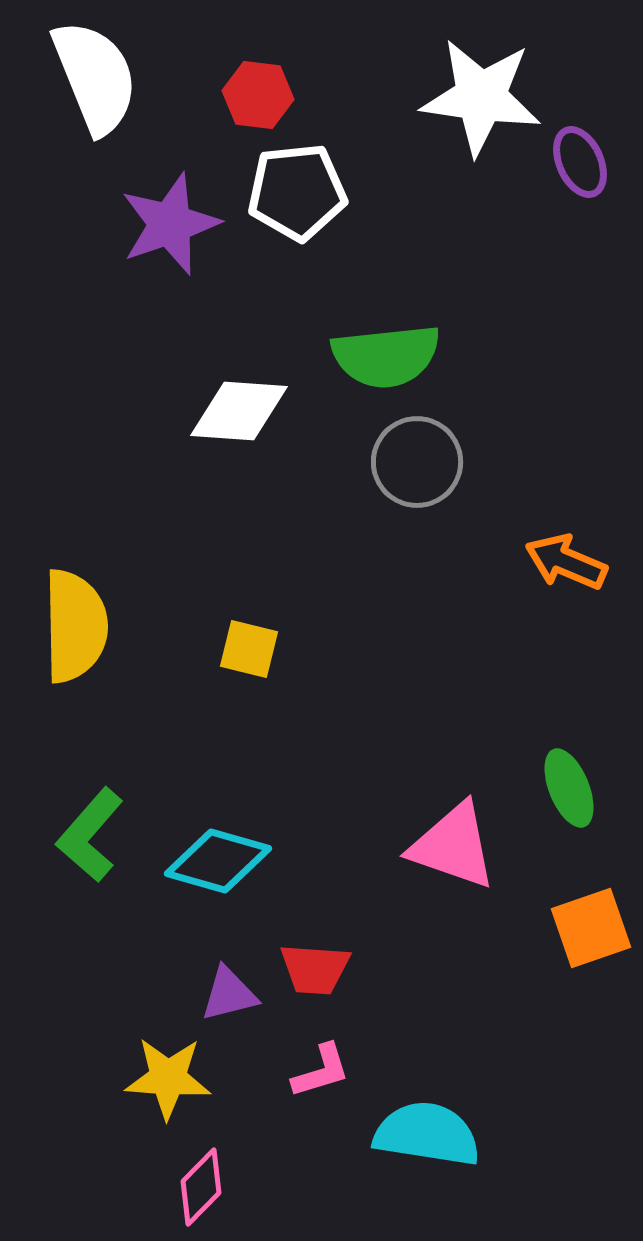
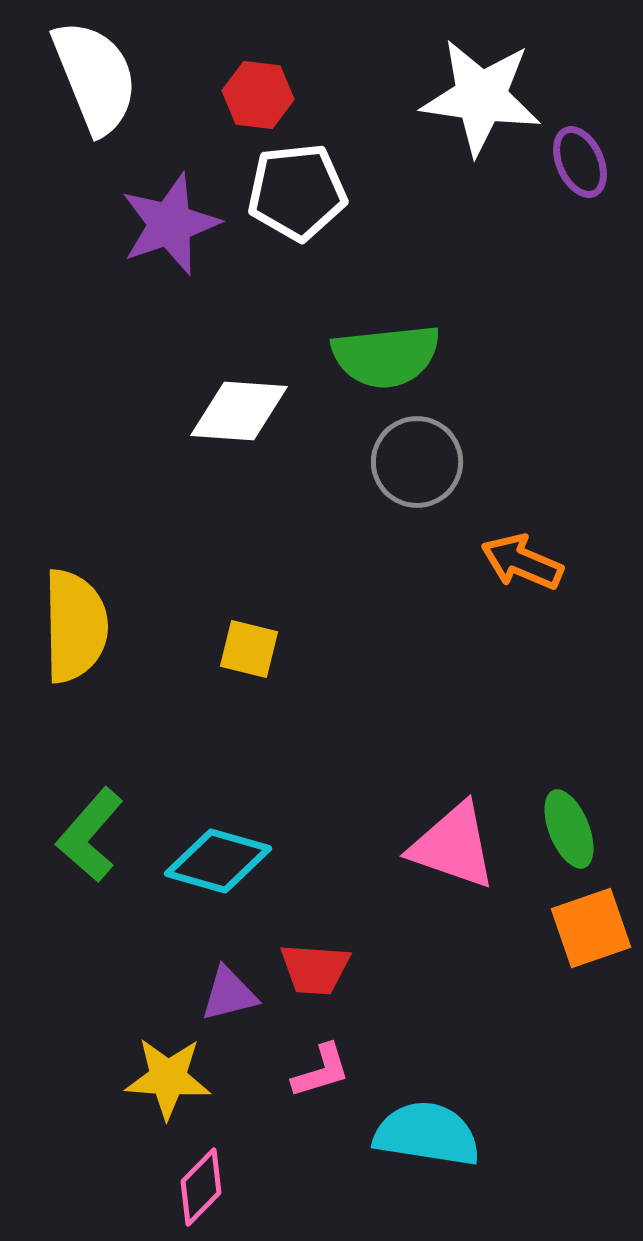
orange arrow: moved 44 px left
green ellipse: moved 41 px down
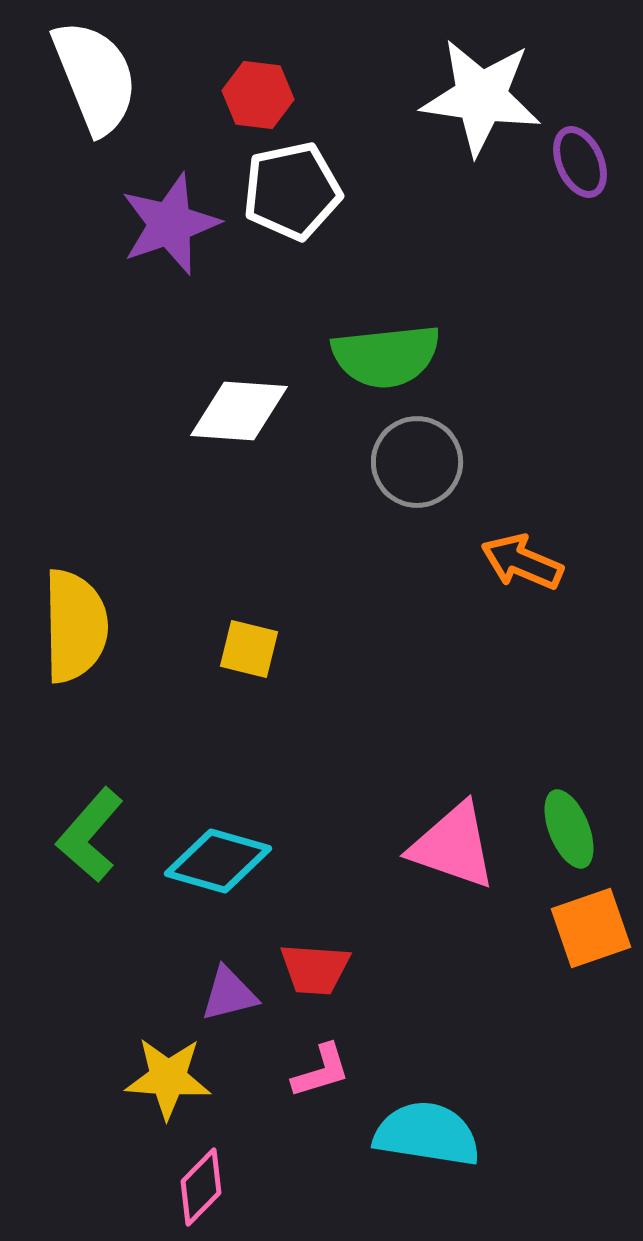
white pentagon: moved 5 px left, 1 px up; rotated 6 degrees counterclockwise
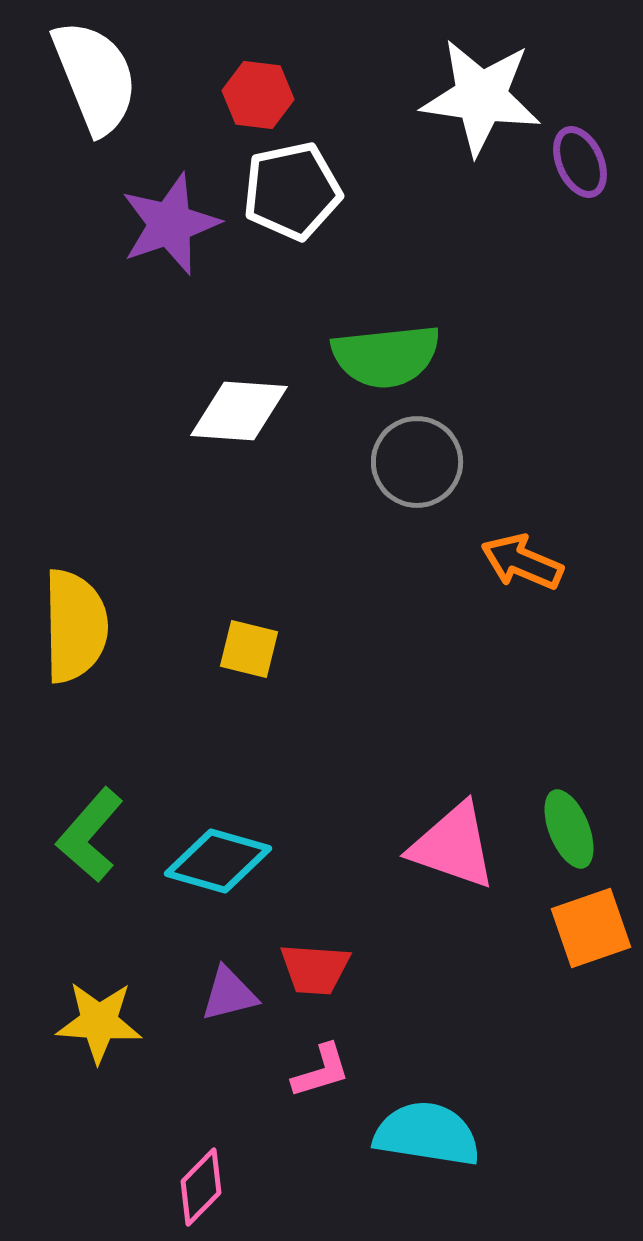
yellow star: moved 69 px left, 56 px up
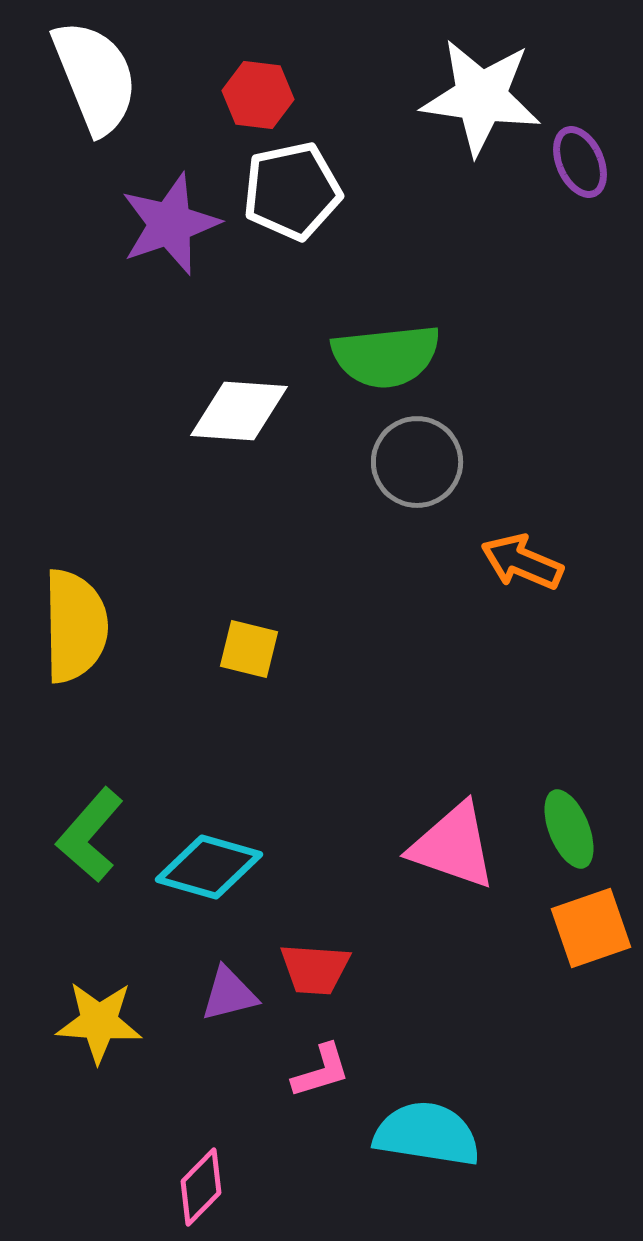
cyan diamond: moved 9 px left, 6 px down
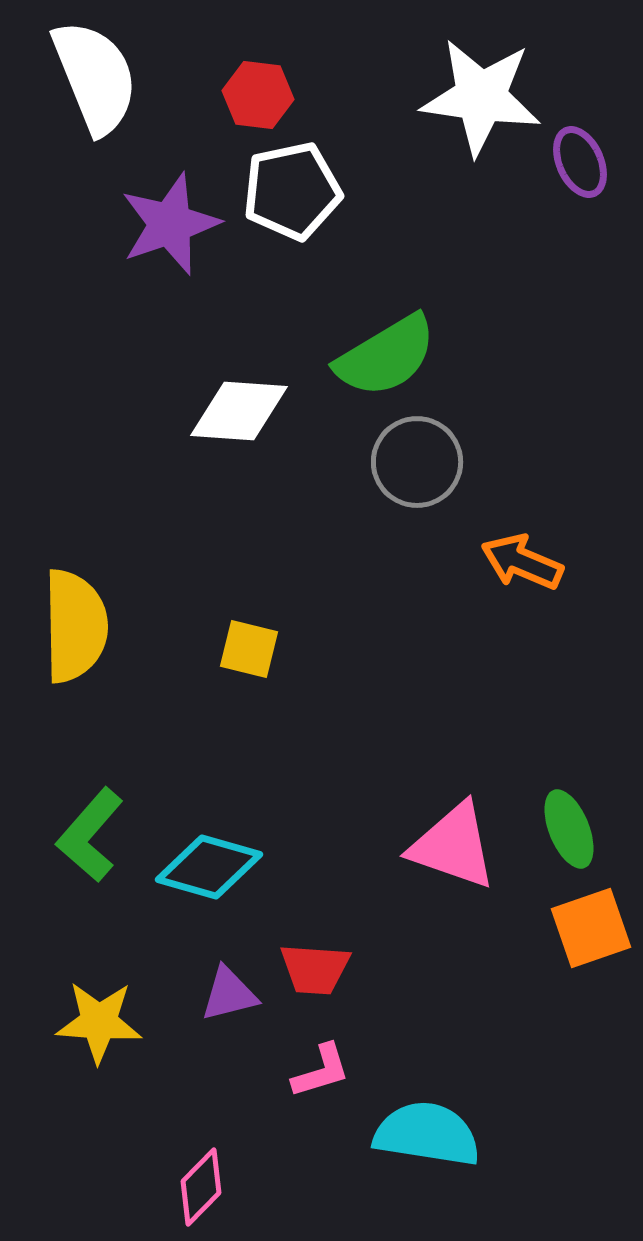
green semicircle: rotated 25 degrees counterclockwise
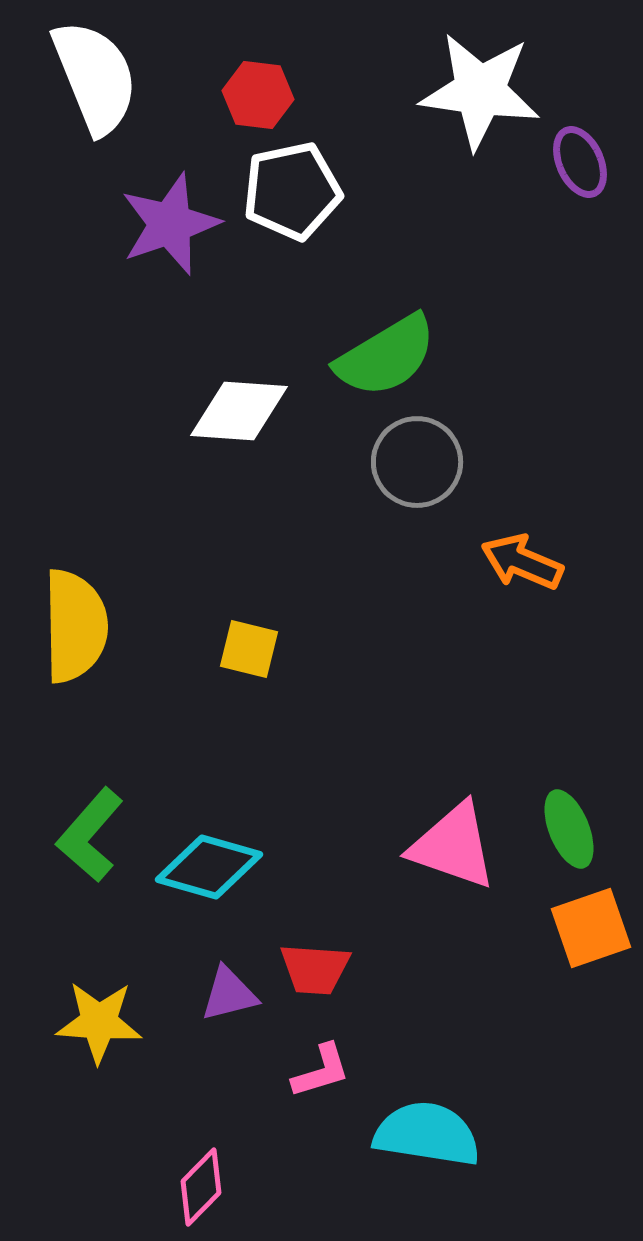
white star: moved 1 px left, 6 px up
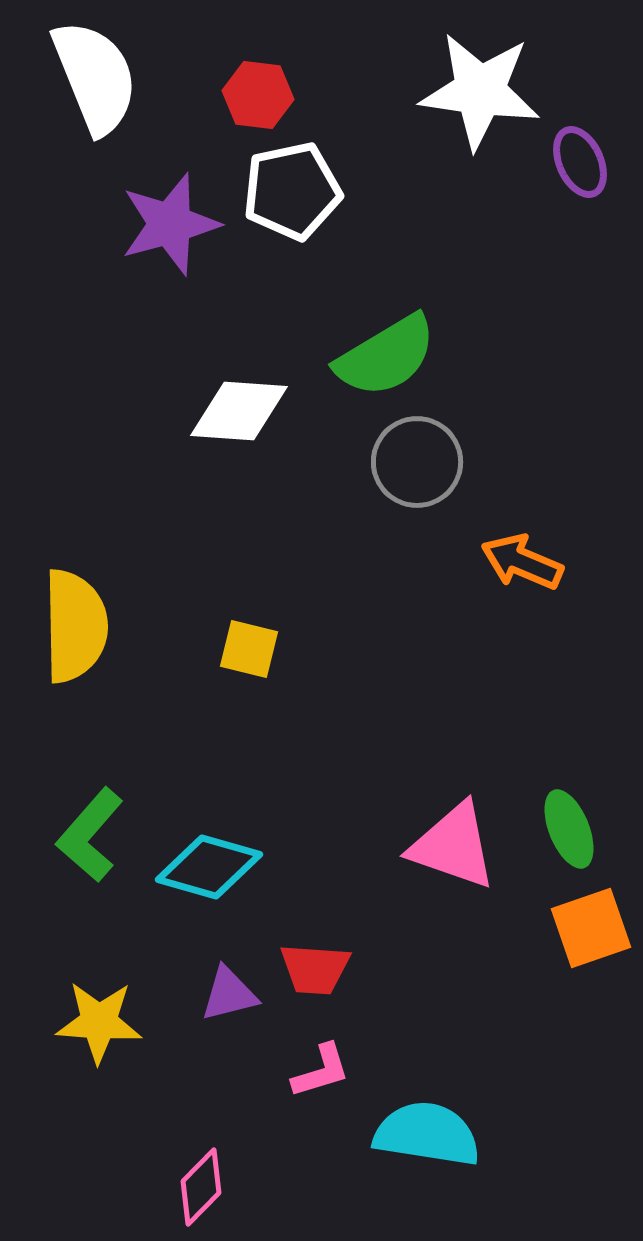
purple star: rotated 4 degrees clockwise
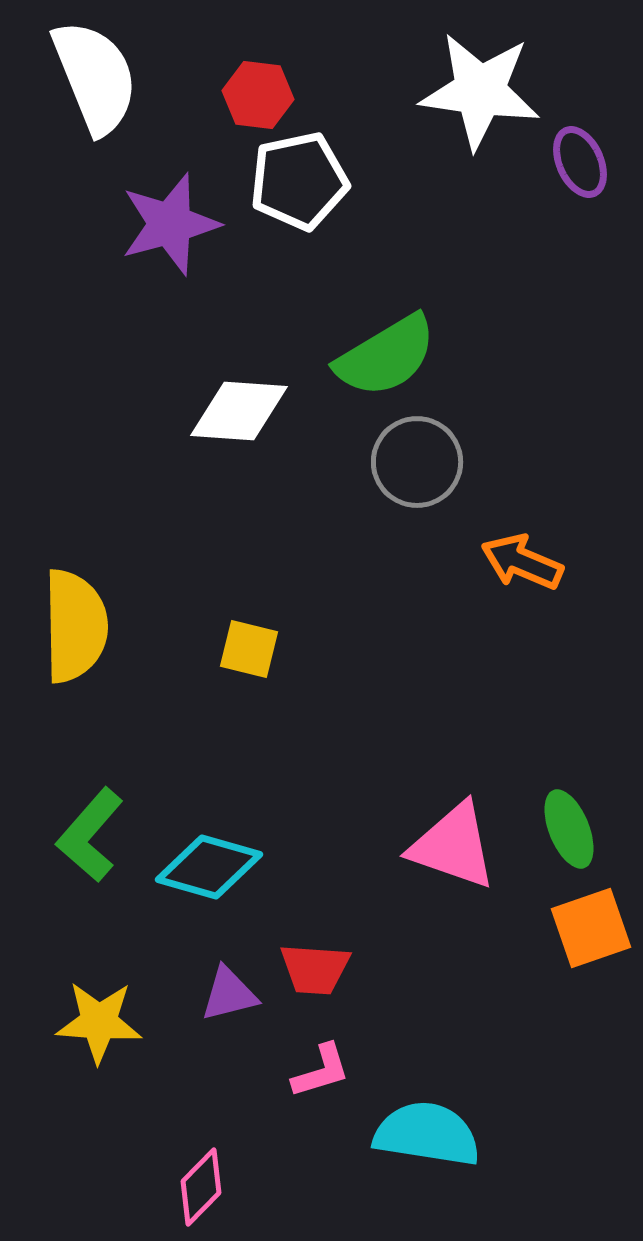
white pentagon: moved 7 px right, 10 px up
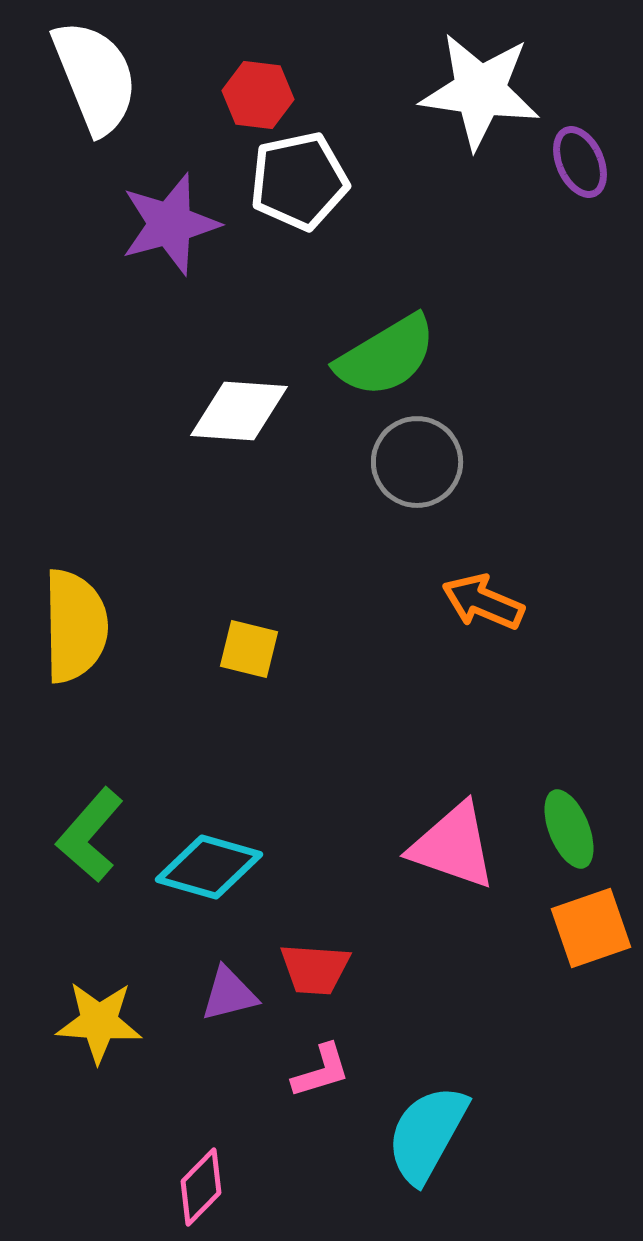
orange arrow: moved 39 px left, 40 px down
cyan semicircle: rotated 70 degrees counterclockwise
